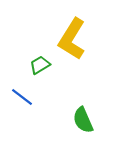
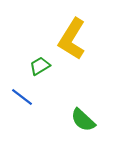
green trapezoid: moved 1 px down
green semicircle: rotated 24 degrees counterclockwise
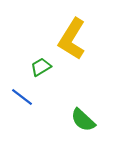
green trapezoid: moved 1 px right, 1 px down
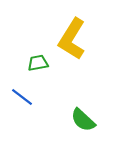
green trapezoid: moved 3 px left, 4 px up; rotated 20 degrees clockwise
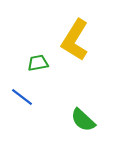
yellow L-shape: moved 3 px right, 1 px down
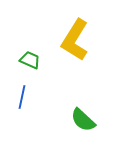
green trapezoid: moved 8 px left, 3 px up; rotated 35 degrees clockwise
blue line: rotated 65 degrees clockwise
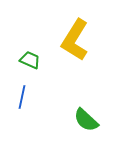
green semicircle: moved 3 px right
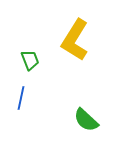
green trapezoid: rotated 45 degrees clockwise
blue line: moved 1 px left, 1 px down
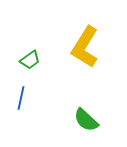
yellow L-shape: moved 10 px right, 7 px down
green trapezoid: rotated 75 degrees clockwise
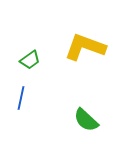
yellow L-shape: rotated 78 degrees clockwise
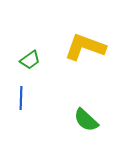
blue line: rotated 10 degrees counterclockwise
